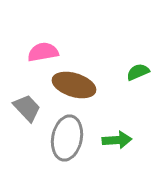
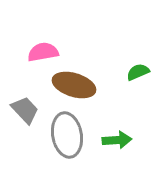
gray trapezoid: moved 2 px left, 2 px down
gray ellipse: moved 3 px up; rotated 21 degrees counterclockwise
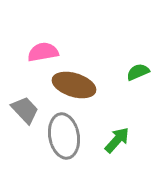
gray ellipse: moved 3 px left, 1 px down
green arrow: rotated 44 degrees counterclockwise
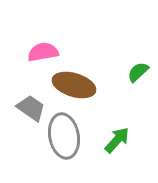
green semicircle: rotated 20 degrees counterclockwise
gray trapezoid: moved 6 px right, 2 px up; rotated 12 degrees counterclockwise
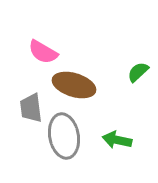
pink semicircle: rotated 140 degrees counterclockwise
gray trapezoid: rotated 132 degrees counterclockwise
green arrow: rotated 120 degrees counterclockwise
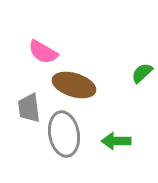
green semicircle: moved 4 px right, 1 px down
gray trapezoid: moved 2 px left
gray ellipse: moved 2 px up
green arrow: moved 1 px left, 1 px down; rotated 12 degrees counterclockwise
